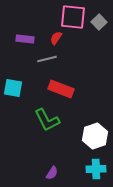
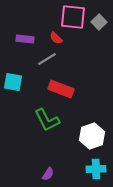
red semicircle: rotated 80 degrees counterclockwise
gray line: rotated 18 degrees counterclockwise
cyan square: moved 6 px up
white hexagon: moved 3 px left
purple semicircle: moved 4 px left, 1 px down
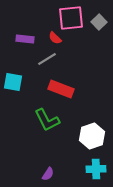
pink square: moved 2 px left, 1 px down; rotated 12 degrees counterclockwise
red semicircle: moved 1 px left
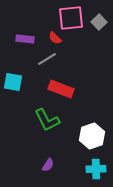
purple semicircle: moved 9 px up
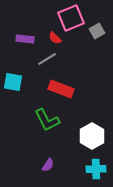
pink square: rotated 16 degrees counterclockwise
gray square: moved 2 px left, 9 px down; rotated 14 degrees clockwise
white hexagon: rotated 10 degrees counterclockwise
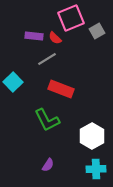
purple rectangle: moved 9 px right, 3 px up
cyan square: rotated 36 degrees clockwise
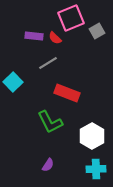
gray line: moved 1 px right, 4 px down
red rectangle: moved 6 px right, 4 px down
green L-shape: moved 3 px right, 2 px down
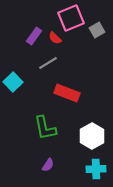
gray square: moved 1 px up
purple rectangle: rotated 60 degrees counterclockwise
green L-shape: moved 5 px left, 6 px down; rotated 16 degrees clockwise
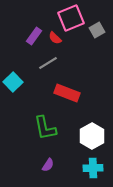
cyan cross: moved 3 px left, 1 px up
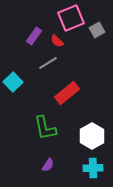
red semicircle: moved 2 px right, 3 px down
red rectangle: rotated 60 degrees counterclockwise
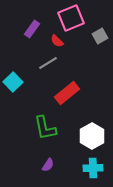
gray square: moved 3 px right, 6 px down
purple rectangle: moved 2 px left, 7 px up
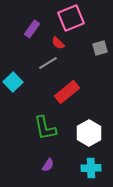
gray square: moved 12 px down; rotated 14 degrees clockwise
red semicircle: moved 1 px right, 2 px down
red rectangle: moved 1 px up
white hexagon: moved 3 px left, 3 px up
cyan cross: moved 2 px left
